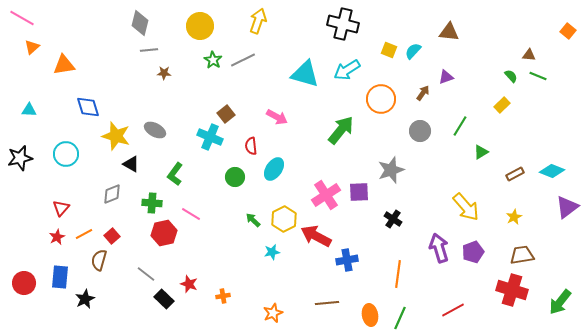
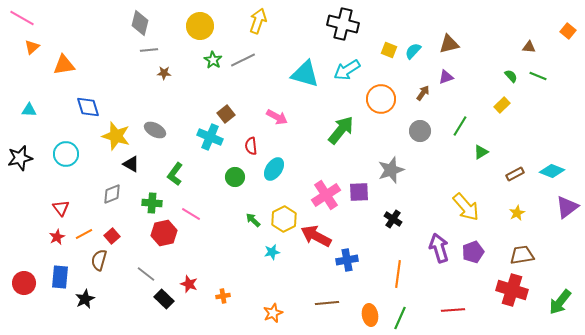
brown triangle at (449, 32): moved 12 px down; rotated 20 degrees counterclockwise
brown triangle at (529, 55): moved 8 px up
red triangle at (61, 208): rotated 18 degrees counterclockwise
yellow star at (514, 217): moved 3 px right, 4 px up
red line at (453, 310): rotated 25 degrees clockwise
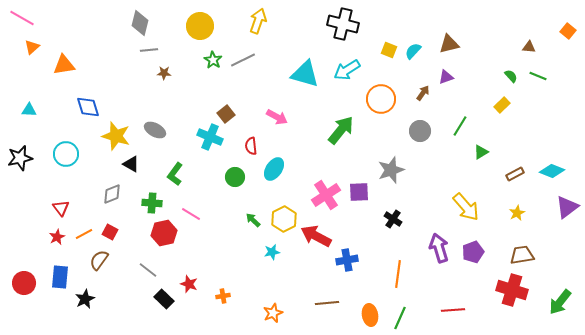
red square at (112, 236): moved 2 px left, 4 px up; rotated 21 degrees counterclockwise
brown semicircle at (99, 260): rotated 20 degrees clockwise
gray line at (146, 274): moved 2 px right, 4 px up
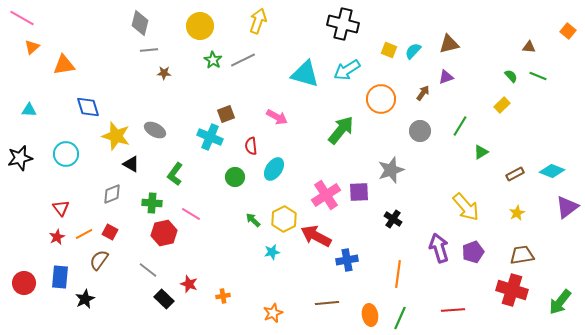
brown square at (226, 114): rotated 18 degrees clockwise
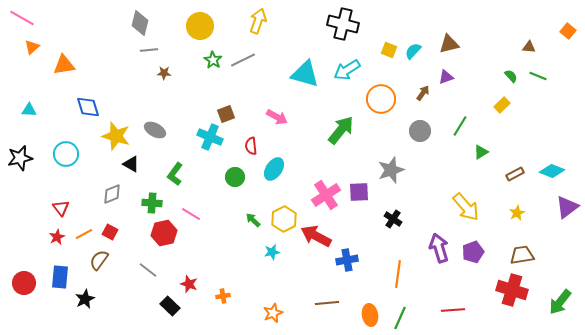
black rectangle at (164, 299): moved 6 px right, 7 px down
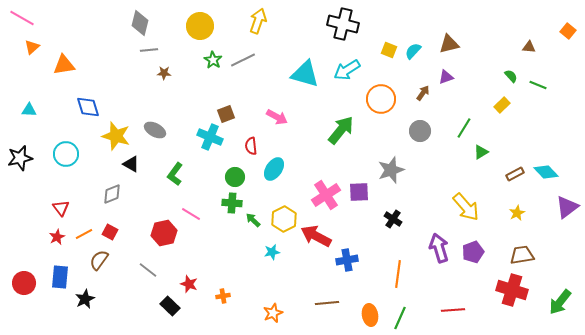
green line at (538, 76): moved 9 px down
green line at (460, 126): moved 4 px right, 2 px down
cyan diamond at (552, 171): moved 6 px left, 1 px down; rotated 25 degrees clockwise
green cross at (152, 203): moved 80 px right
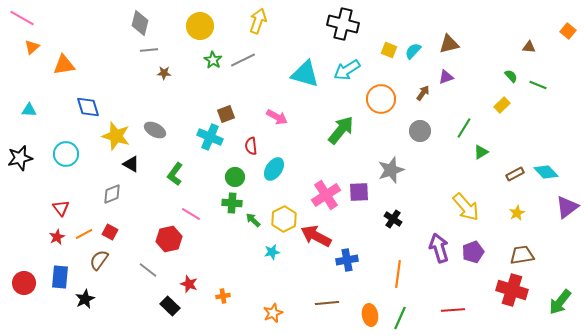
red hexagon at (164, 233): moved 5 px right, 6 px down
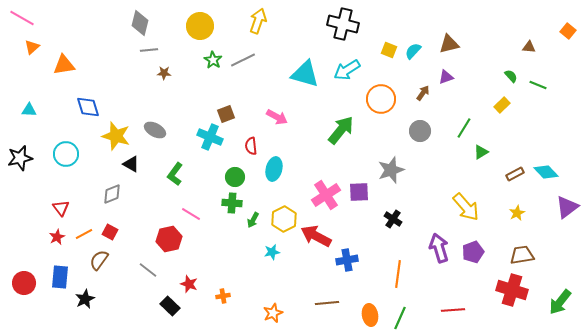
cyan ellipse at (274, 169): rotated 20 degrees counterclockwise
green arrow at (253, 220): rotated 105 degrees counterclockwise
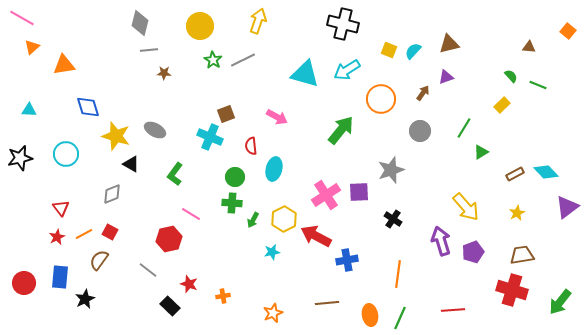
purple arrow at (439, 248): moved 2 px right, 7 px up
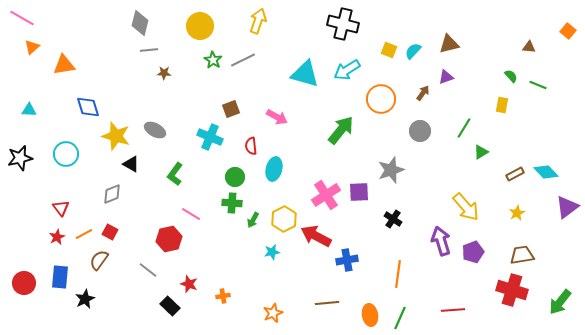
yellow rectangle at (502, 105): rotated 35 degrees counterclockwise
brown square at (226, 114): moved 5 px right, 5 px up
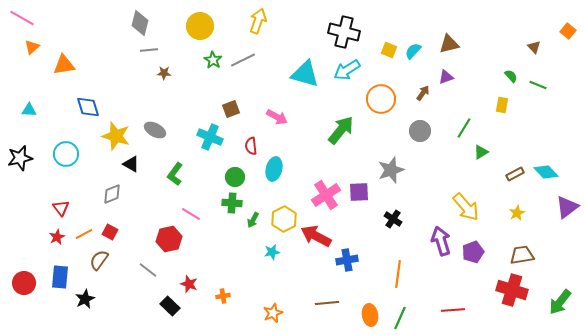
black cross at (343, 24): moved 1 px right, 8 px down
brown triangle at (529, 47): moved 5 px right; rotated 40 degrees clockwise
